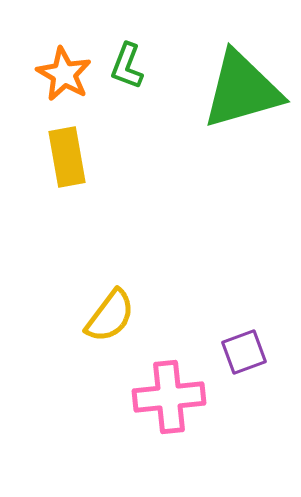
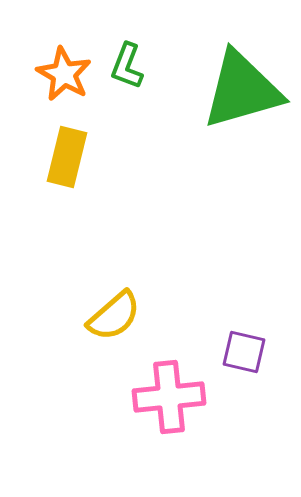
yellow rectangle: rotated 24 degrees clockwise
yellow semicircle: moved 4 px right; rotated 12 degrees clockwise
purple square: rotated 33 degrees clockwise
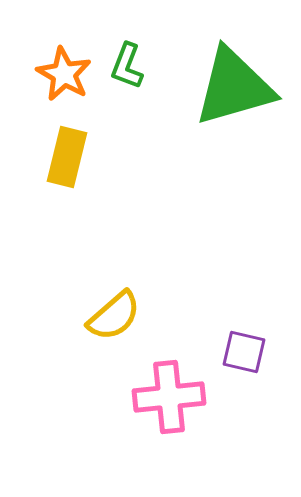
green triangle: moved 8 px left, 3 px up
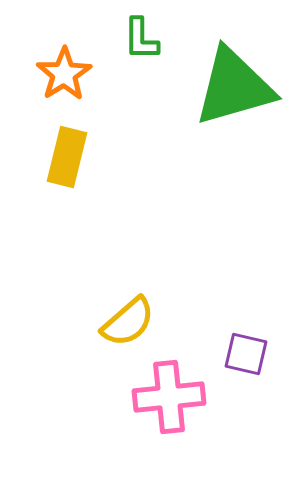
green L-shape: moved 14 px right, 27 px up; rotated 21 degrees counterclockwise
orange star: rotated 10 degrees clockwise
yellow semicircle: moved 14 px right, 6 px down
purple square: moved 2 px right, 2 px down
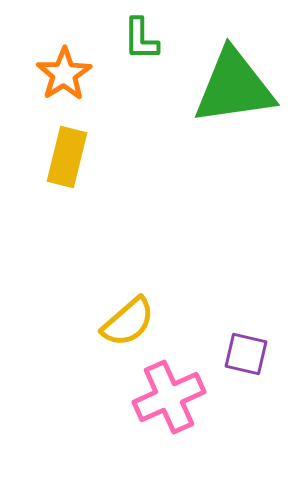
green triangle: rotated 8 degrees clockwise
pink cross: rotated 18 degrees counterclockwise
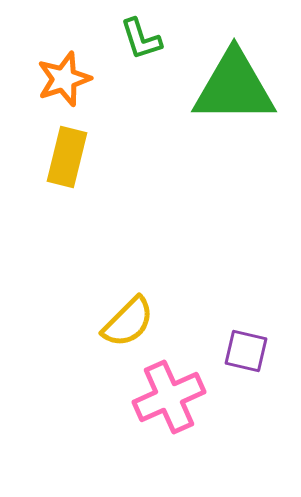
green L-shape: rotated 18 degrees counterclockwise
orange star: moved 5 px down; rotated 14 degrees clockwise
green triangle: rotated 8 degrees clockwise
yellow semicircle: rotated 4 degrees counterclockwise
purple square: moved 3 px up
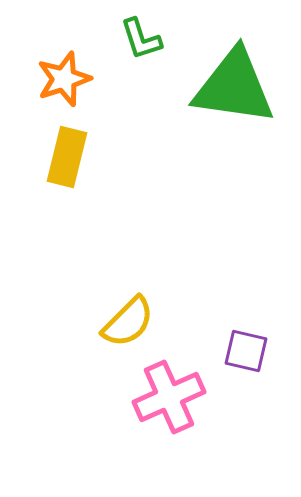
green triangle: rotated 8 degrees clockwise
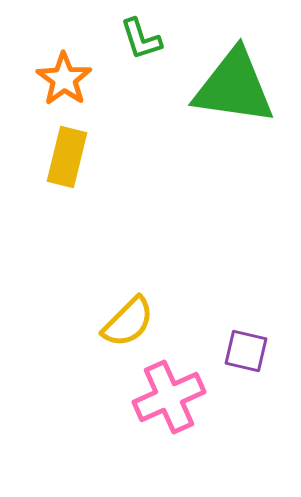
orange star: rotated 18 degrees counterclockwise
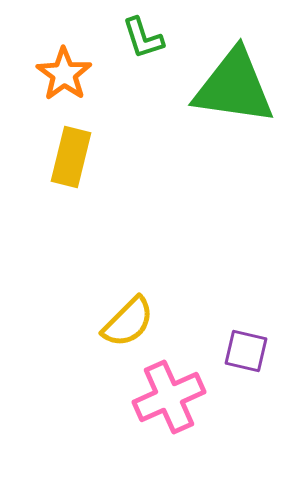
green L-shape: moved 2 px right, 1 px up
orange star: moved 5 px up
yellow rectangle: moved 4 px right
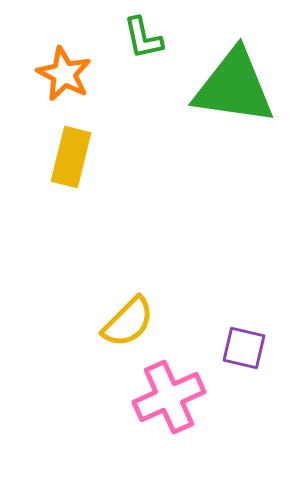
green L-shape: rotated 6 degrees clockwise
orange star: rotated 8 degrees counterclockwise
purple square: moved 2 px left, 3 px up
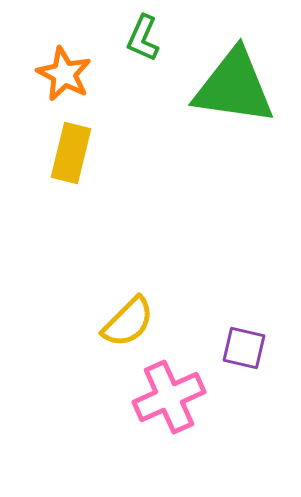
green L-shape: rotated 36 degrees clockwise
yellow rectangle: moved 4 px up
